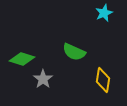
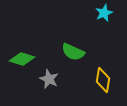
green semicircle: moved 1 px left
gray star: moved 6 px right; rotated 12 degrees counterclockwise
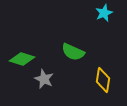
gray star: moved 5 px left
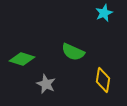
gray star: moved 2 px right, 5 px down
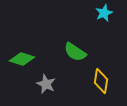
green semicircle: moved 2 px right; rotated 10 degrees clockwise
yellow diamond: moved 2 px left, 1 px down
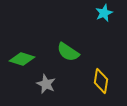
green semicircle: moved 7 px left
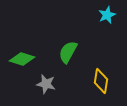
cyan star: moved 3 px right, 2 px down
green semicircle: rotated 85 degrees clockwise
gray star: rotated 12 degrees counterclockwise
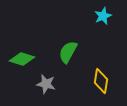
cyan star: moved 4 px left, 1 px down
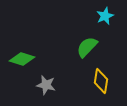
cyan star: moved 2 px right
green semicircle: moved 19 px right, 5 px up; rotated 15 degrees clockwise
gray star: moved 1 px down
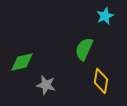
green semicircle: moved 3 px left, 2 px down; rotated 20 degrees counterclockwise
green diamond: moved 3 px down; rotated 30 degrees counterclockwise
